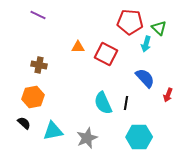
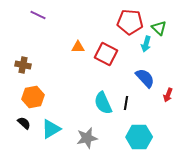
brown cross: moved 16 px left
cyan triangle: moved 2 px left, 2 px up; rotated 20 degrees counterclockwise
gray star: rotated 10 degrees clockwise
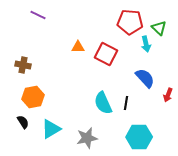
cyan arrow: rotated 28 degrees counterclockwise
black semicircle: moved 1 px left, 1 px up; rotated 16 degrees clockwise
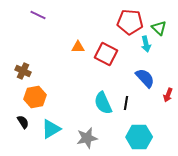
brown cross: moved 6 px down; rotated 14 degrees clockwise
orange hexagon: moved 2 px right
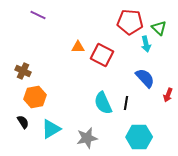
red square: moved 4 px left, 1 px down
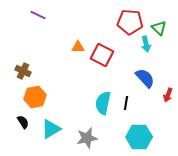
cyan semicircle: rotated 35 degrees clockwise
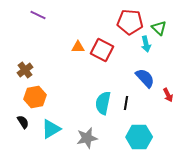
red square: moved 5 px up
brown cross: moved 2 px right, 1 px up; rotated 28 degrees clockwise
red arrow: rotated 48 degrees counterclockwise
